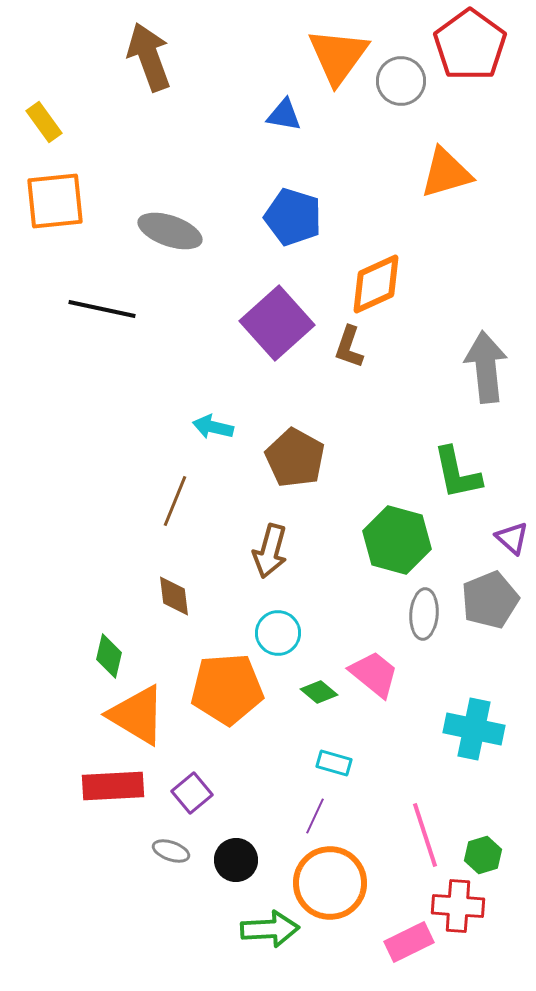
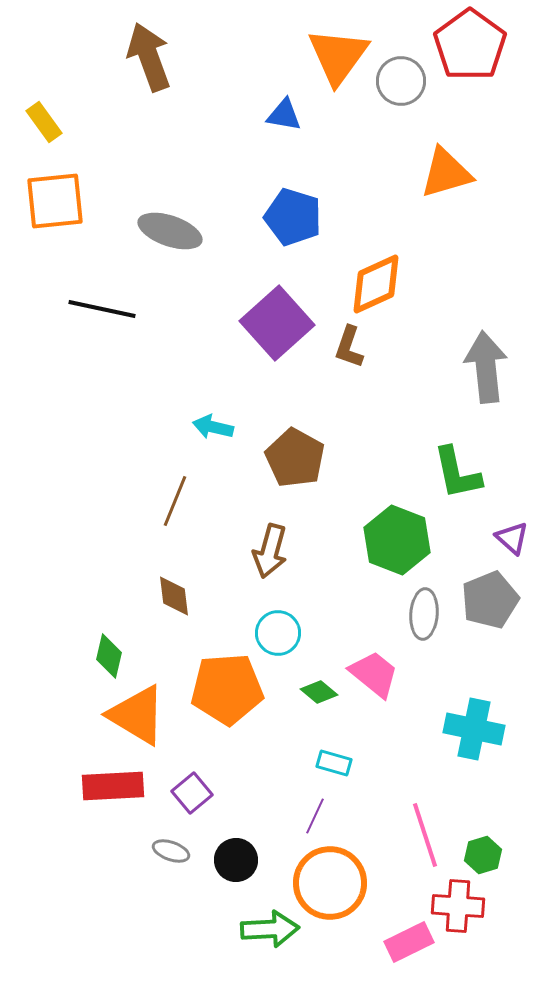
green hexagon at (397, 540): rotated 6 degrees clockwise
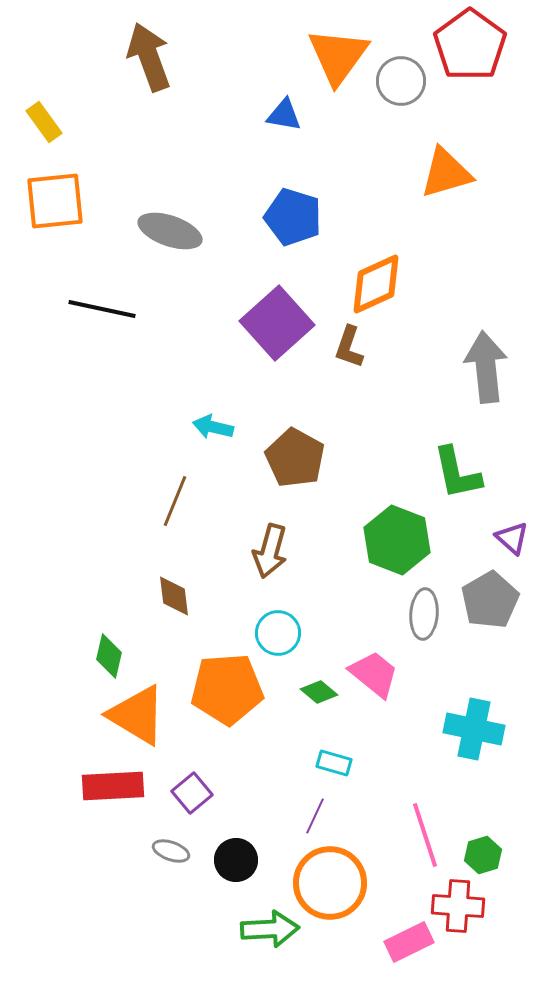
gray pentagon at (490, 600): rotated 8 degrees counterclockwise
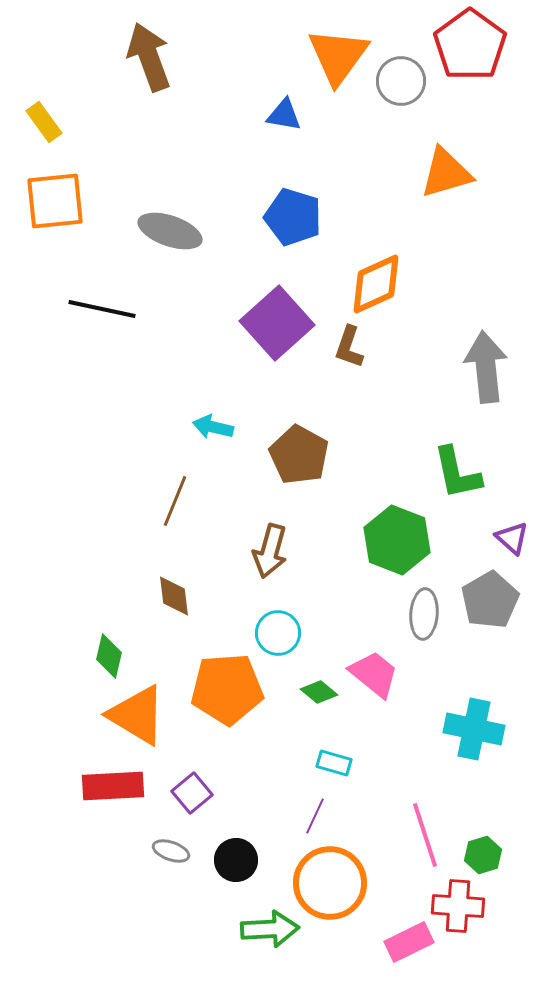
brown pentagon at (295, 458): moved 4 px right, 3 px up
